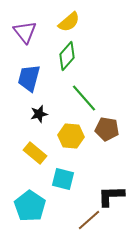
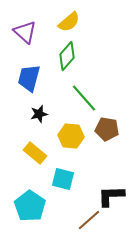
purple triangle: rotated 10 degrees counterclockwise
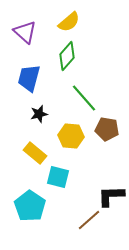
cyan square: moved 5 px left, 2 px up
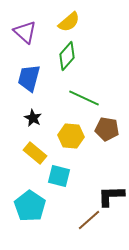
green line: rotated 24 degrees counterclockwise
black star: moved 6 px left, 4 px down; rotated 30 degrees counterclockwise
cyan square: moved 1 px right, 1 px up
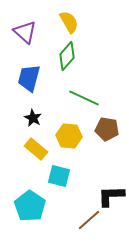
yellow semicircle: rotated 80 degrees counterclockwise
yellow hexagon: moved 2 px left
yellow rectangle: moved 1 px right, 4 px up
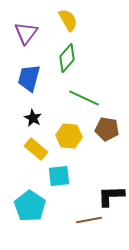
yellow semicircle: moved 1 px left, 2 px up
purple triangle: moved 1 px right, 1 px down; rotated 25 degrees clockwise
green diamond: moved 2 px down
cyan square: rotated 20 degrees counterclockwise
brown line: rotated 30 degrees clockwise
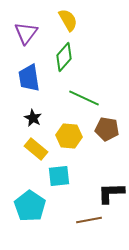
green diamond: moved 3 px left, 1 px up
blue trapezoid: rotated 24 degrees counterclockwise
black L-shape: moved 3 px up
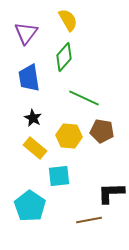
brown pentagon: moved 5 px left, 2 px down
yellow rectangle: moved 1 px left, 1 px up
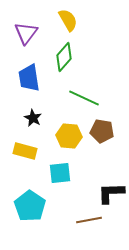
yellow rectangle: moved 10 px left, 3 px down; rotated 25 degrees counterclockwise
cyan square: moved 1 px right, 3 px up
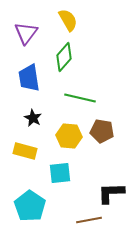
green line: moved 4 px left; rotated 12 degrees counterclockwise
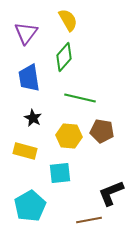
black L-shape: rotated 20 degrees counterclockwise
cyan pentagon: rotated 8 degrees clockwise
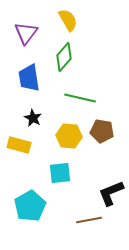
yellow rectangle: moved 6 px left, 6 px up
